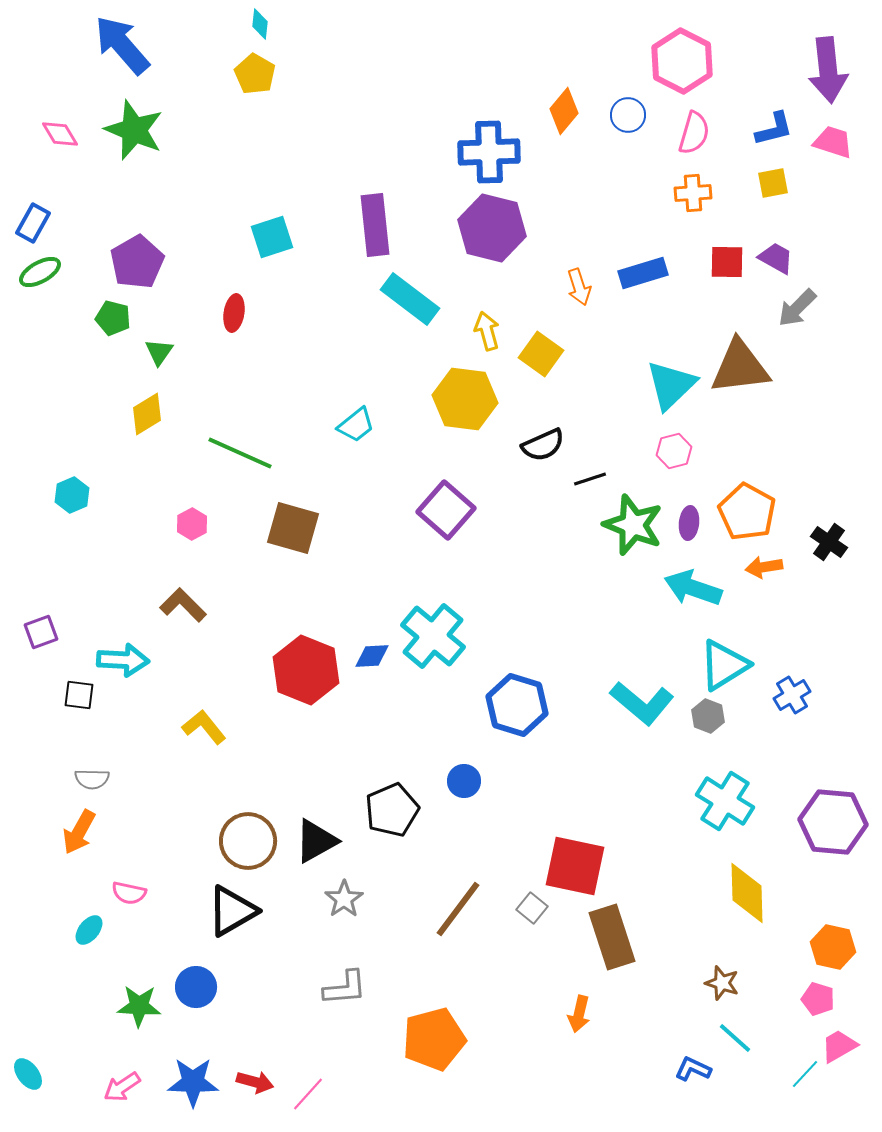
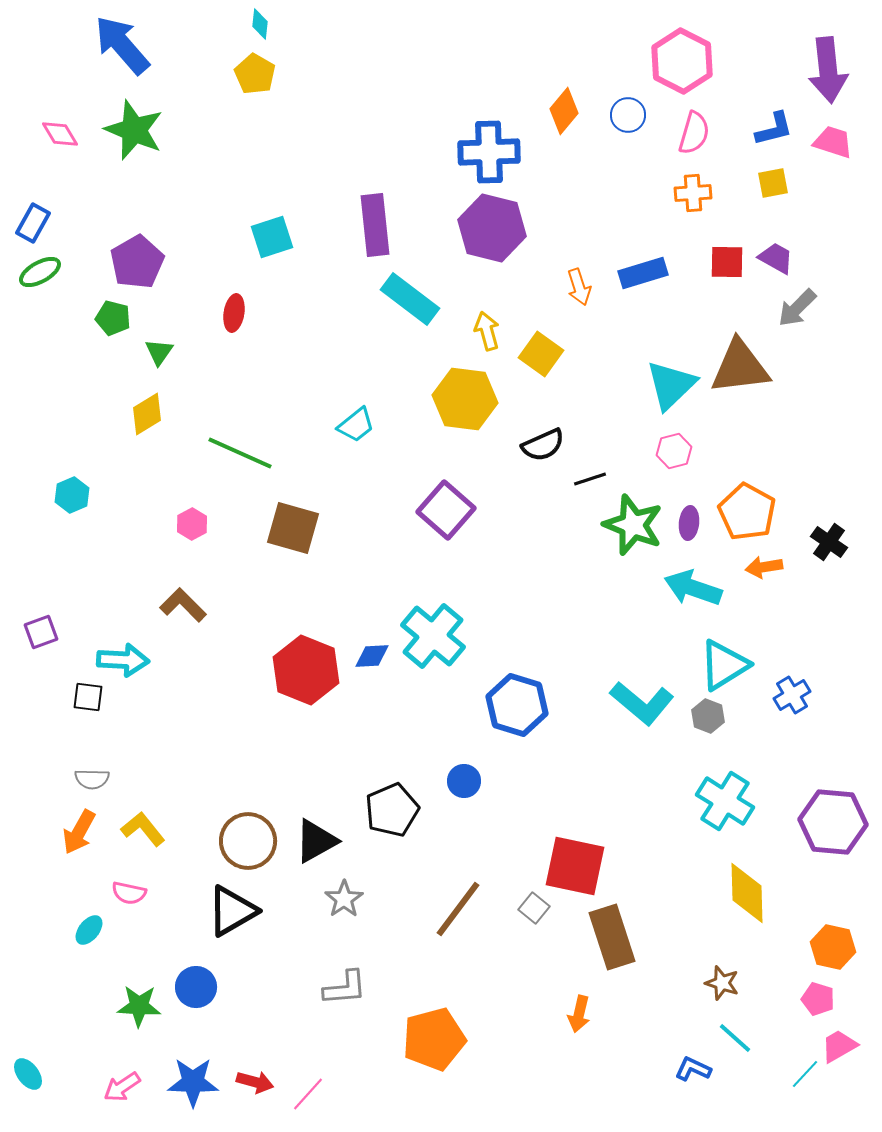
black square at (79, 695): moved 9 px right, 2 px down
yellow L-shape at (204, 727): moved 61 px left, 102 px down
gray square at (532, 908): moved 2 px right
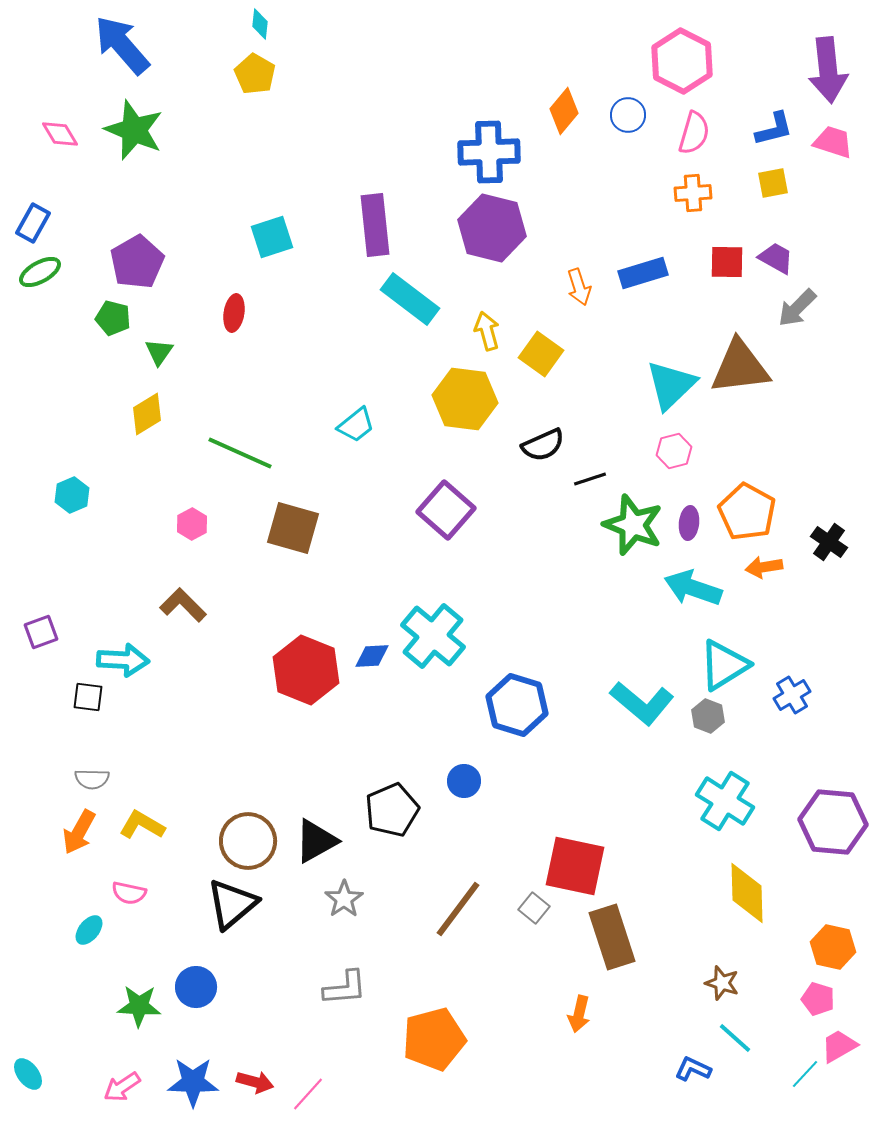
yellow L-shape at (143, 829): moved 1 px left, 4 px up; rotated 21 degrees counterclockwise
black triangle at (232, 911): moved 7 px up; rotated 10 degrees counterclockwise
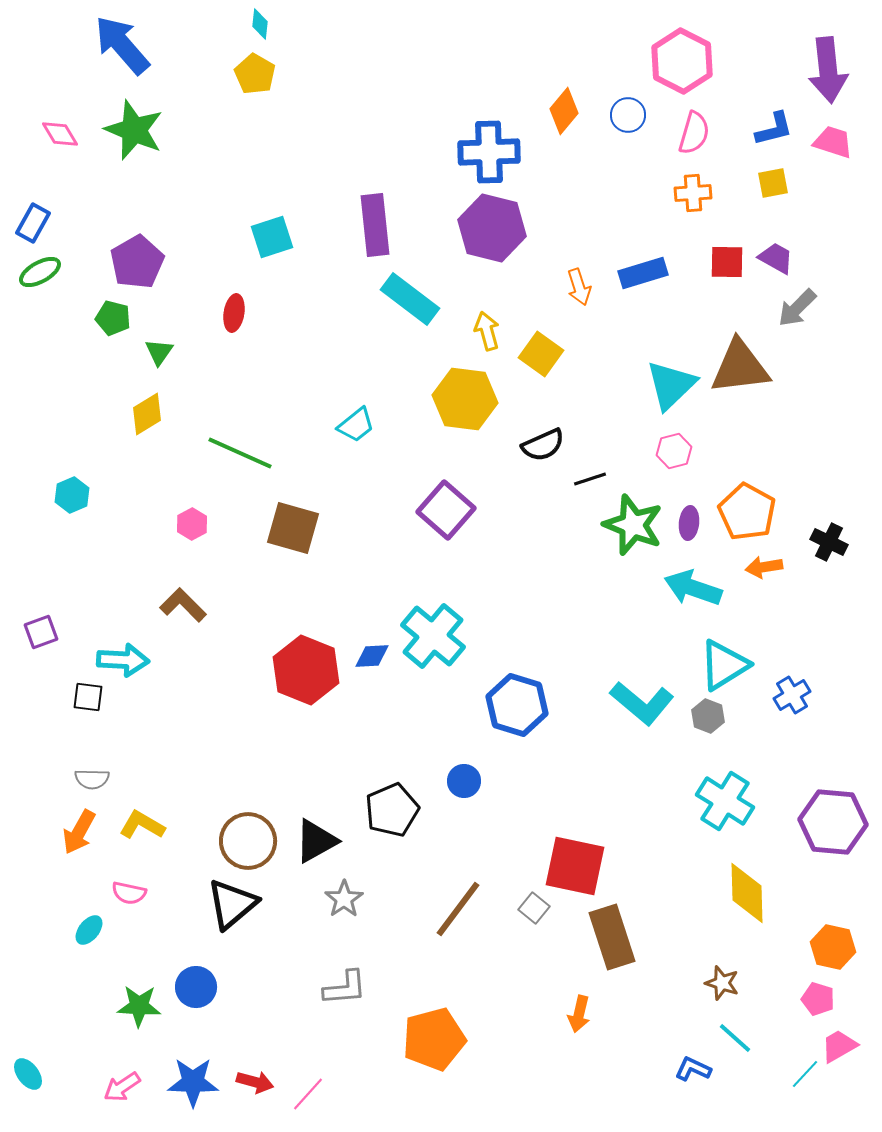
black cross at (829, 542): rotated 9 degrees counterclockwise
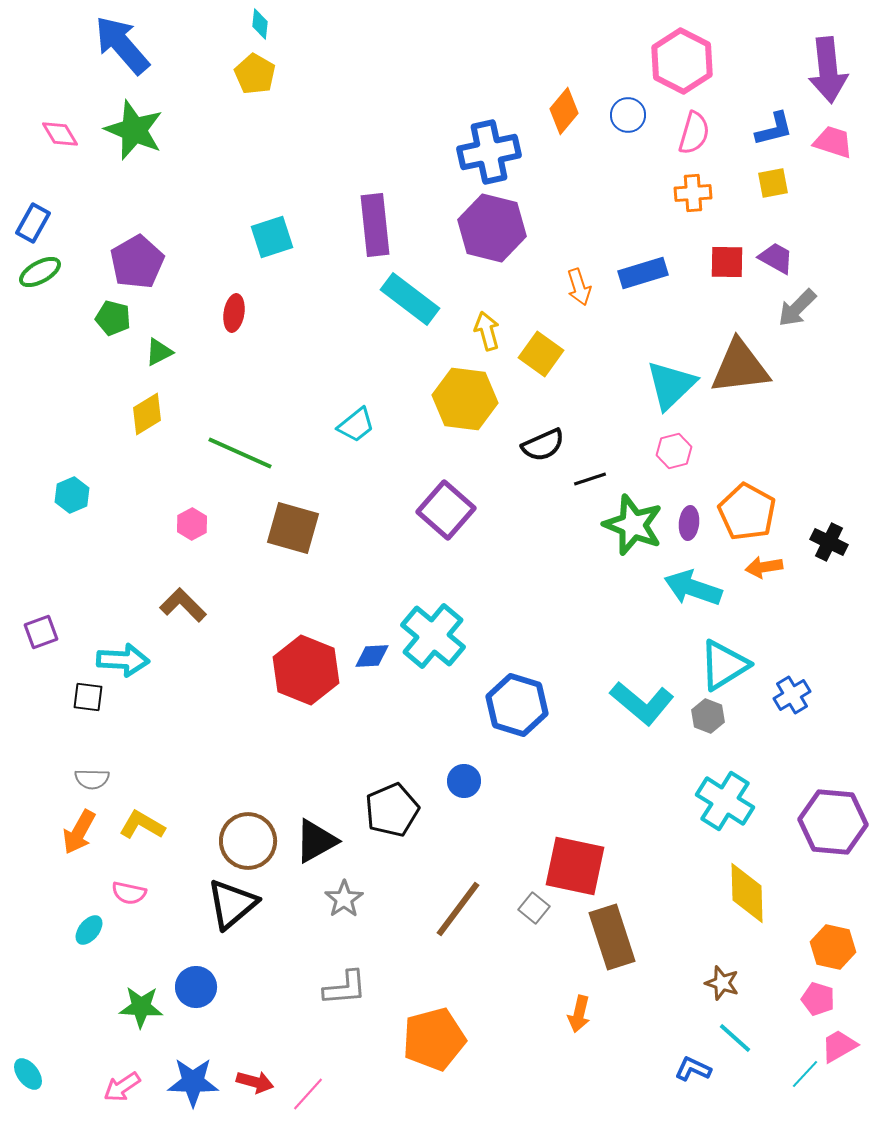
blue cross at (489, 152): rotated 10 degrees counterclockwise
green triangle at (159, 352): rotated 28 degrees clockwise
green star at (139, 1006): moved 2 px right, 1 px down
